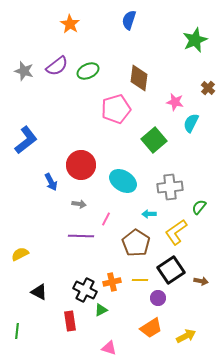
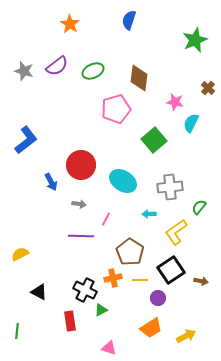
green ellipse: moved 5 px right
brown pentagon: moved 6 px left, 9 px down
orange cross: moved 1 px right, 4 px up
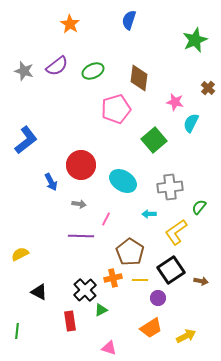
black cross: rotated 20 degrees clockwise
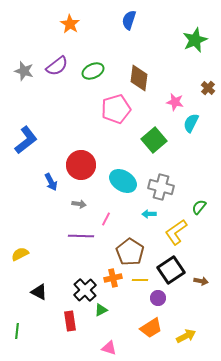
gray cross: moved 9 px left; rotated 20 degrees clockwise
